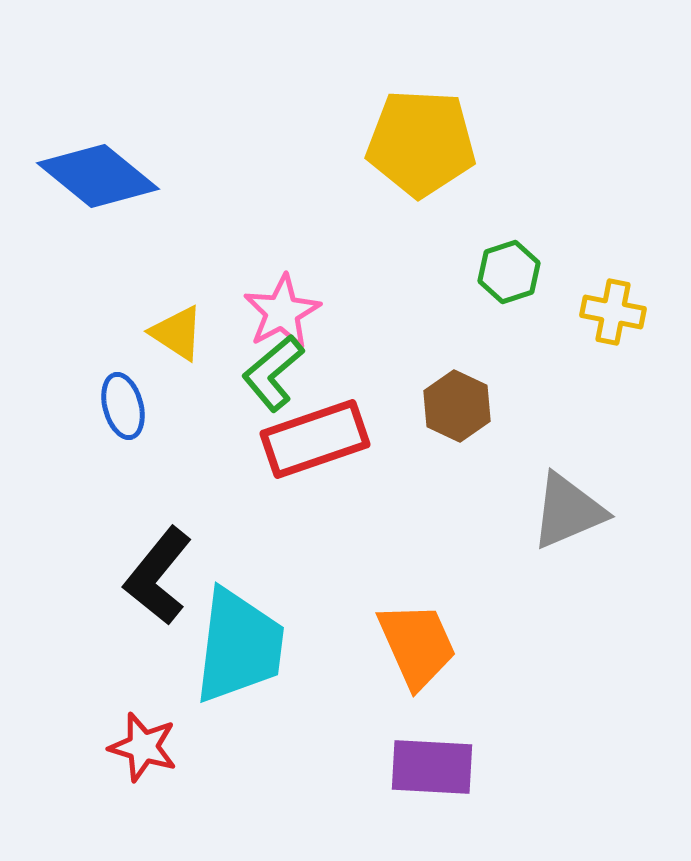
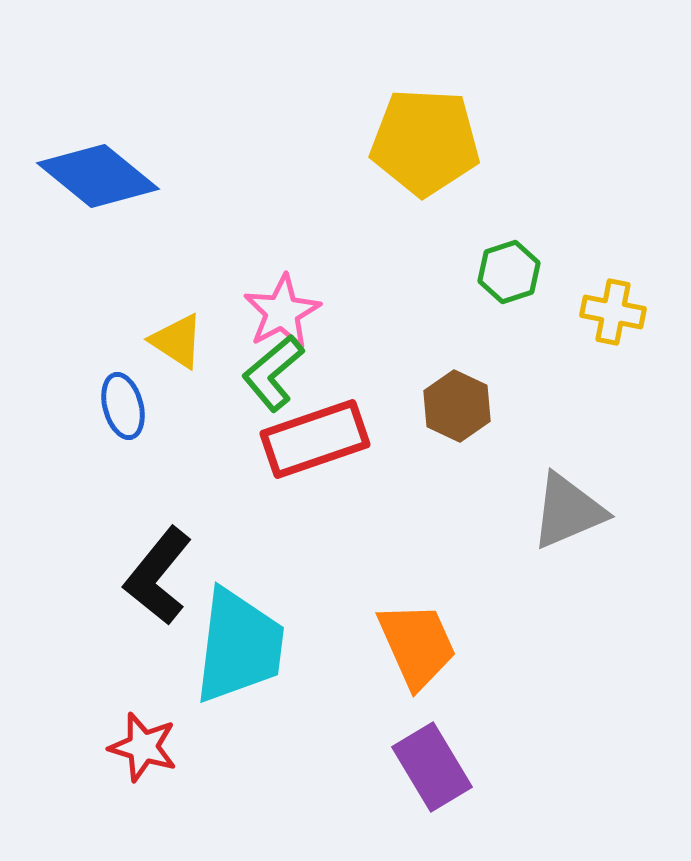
yellow pentagon: moved 4 px right, 1 px up
yellow triangle: moved 8 px down
purple rectangle: rotated 56 degrees clockwise
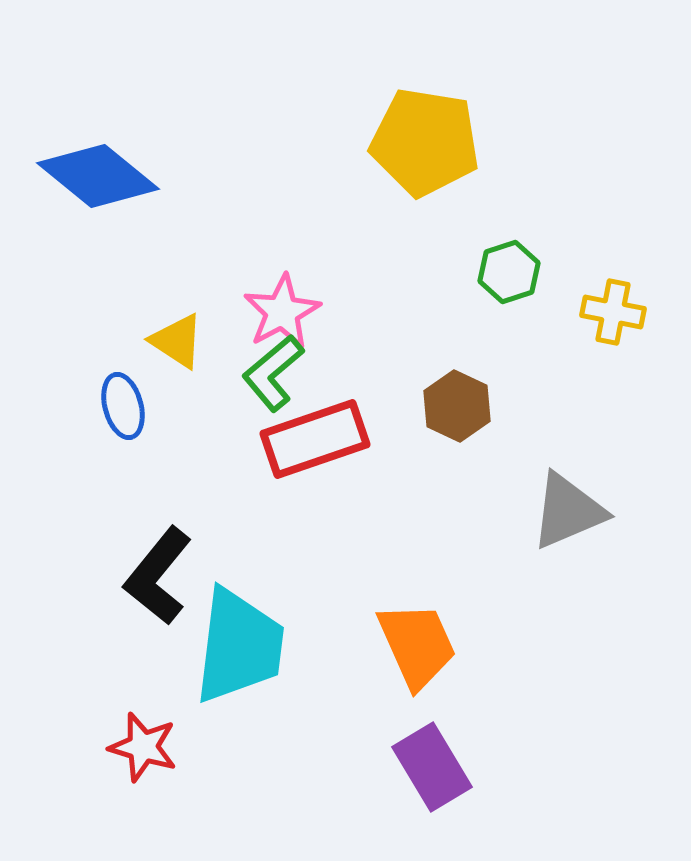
yellow pentagon: rotated 6 degrees clockwise
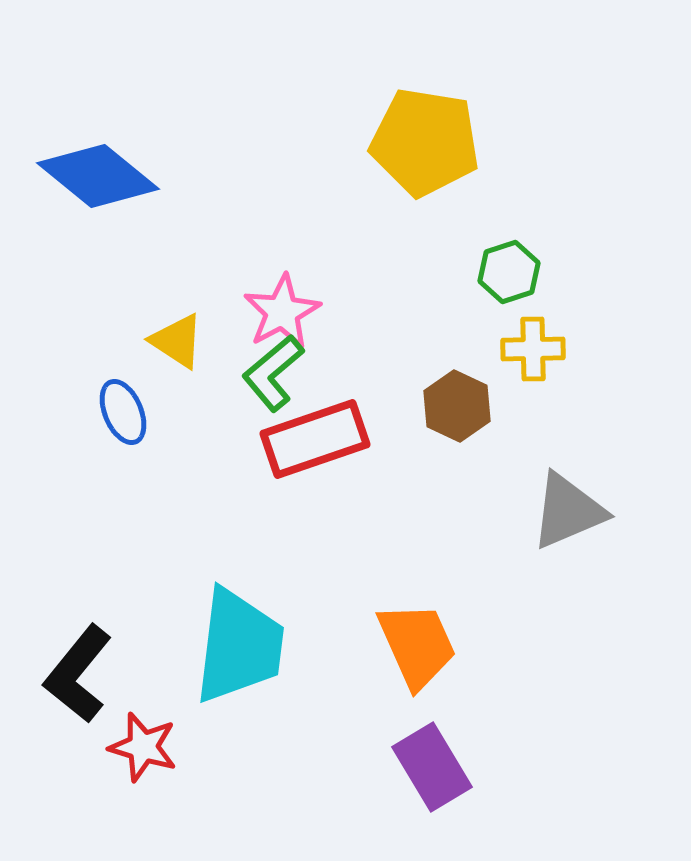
yellow cross: moved 80 px left, 37 px down; rotated 12 degrees counterclockwise
blue ellipse: moved 6 px down; rotated 8 degrees counterclockwise
black L-shape: moved 80 px left, 98 px down
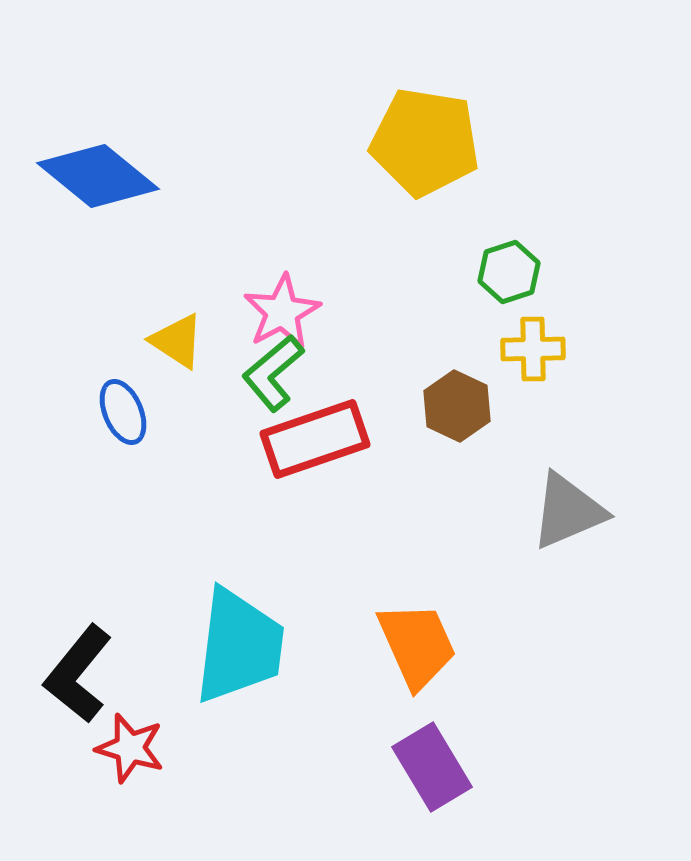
red star: moved 13 px left, 1 px down
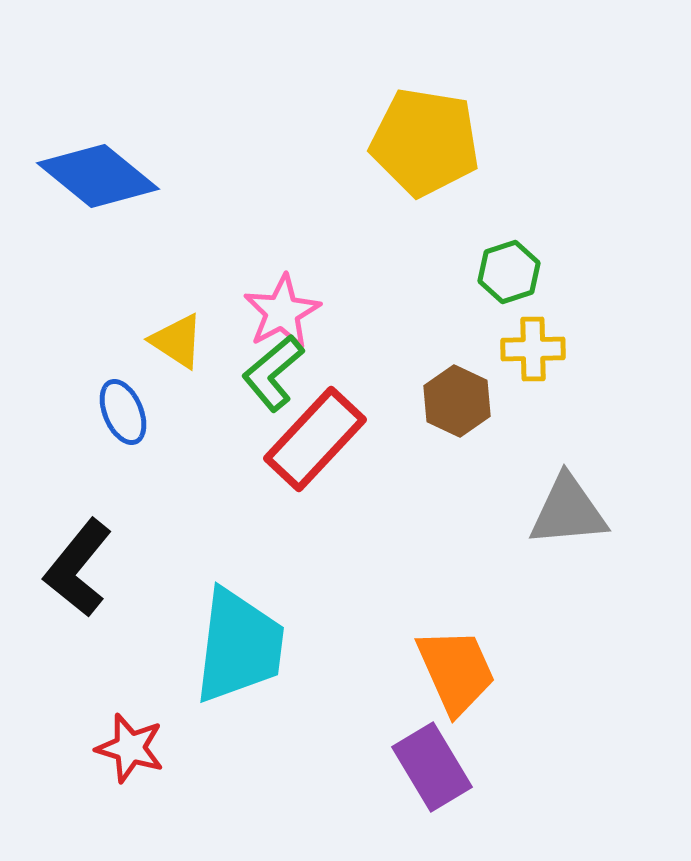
brown hexagon: moved 5 px up
red rectangle: rotated 28 degrees counterclockwise
gray triangle: rotated 18 degrees clockwise
orange trapezoid: moved 39 px right, 26 px down
black L-shape: moved 106 px up
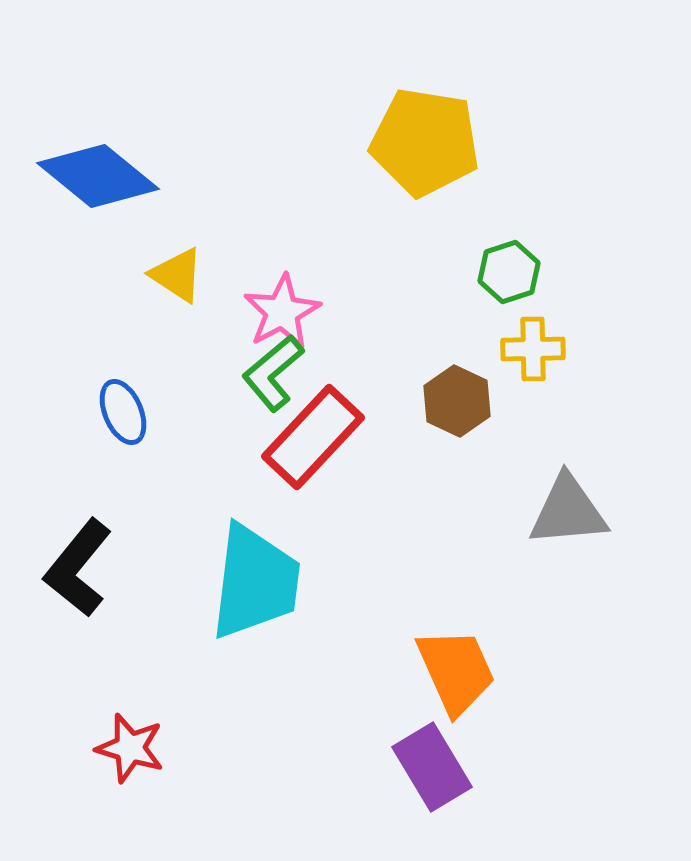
yellow triangle: moved 66 px up
red rectangle: moved 2 px left, 2 px up
cyan trapezoid: moved 16 px right, 64 px up
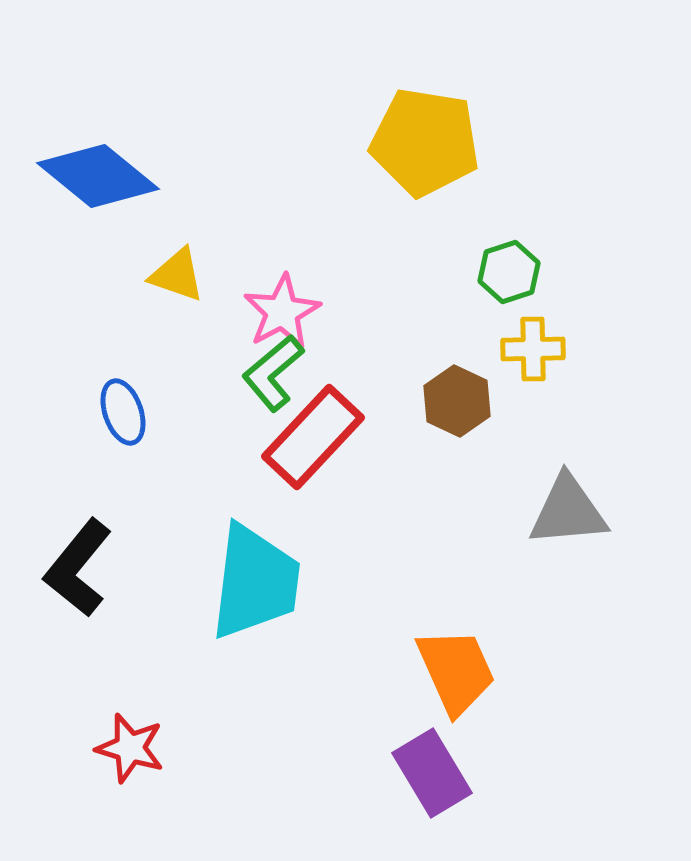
yellow triangle: rotated 14 degrees counterclockwise
blue ellipse: rotated 4 degrees clockwise
purple rectangle: moved 6 px down
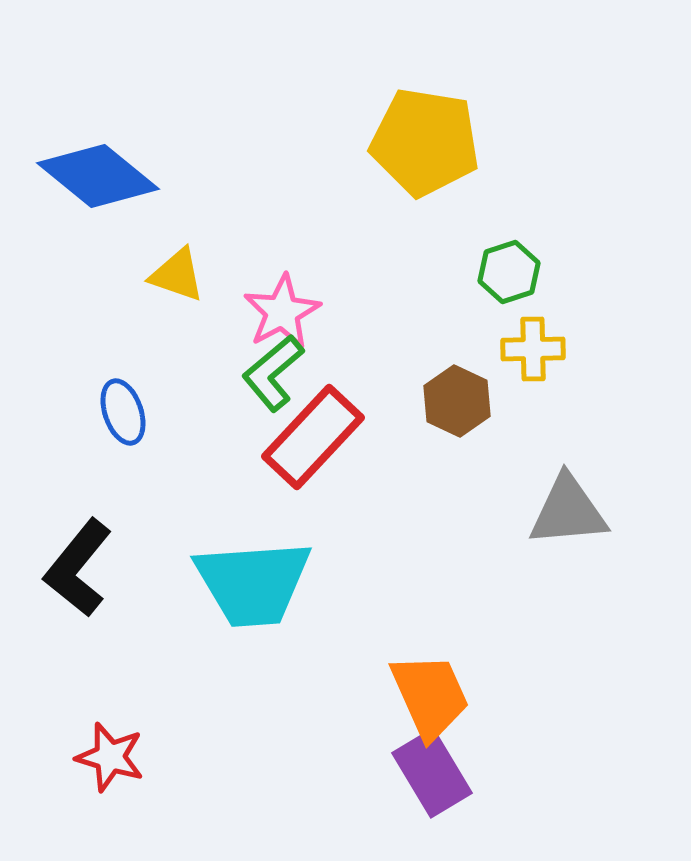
cyan trapezoid: moved 2 px left, 1 px down; rotated 79 degrees clockwise
orange trapezoid: moved 26 px left, 25 px down
red star: moved 20 px left, 9 px down
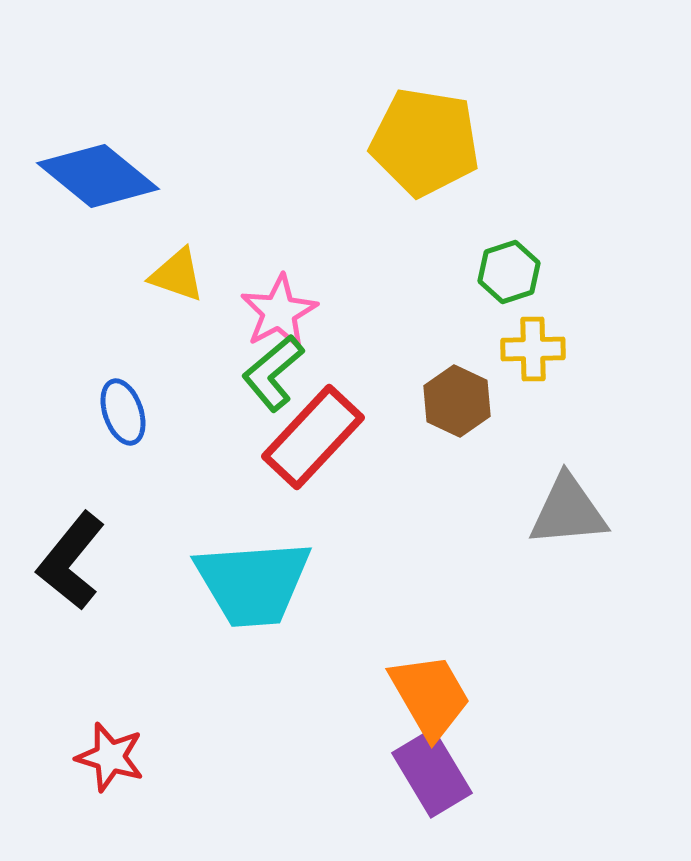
pink star: moved 3 px left
black L-shape: moved 7 px left, 7 px up
orange trapezoid: rotated 6 degrees counterclockwise
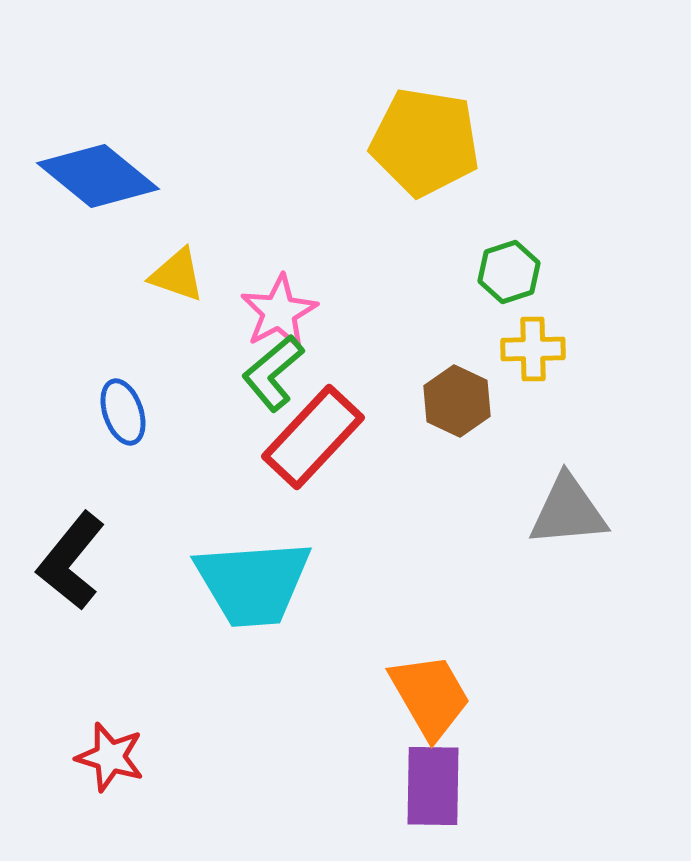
purple rectangle: moved 1 px right, 13 px down; rotated 32 degrees clockwise
